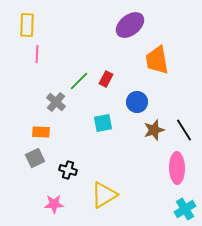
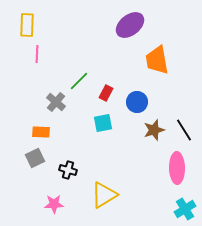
red rectangle: moved 14 px down
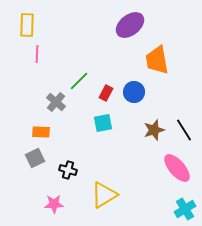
blue circle: moved 3 px left, 10 px up
pink ellipse: rotated 40 degrees counterclockwise
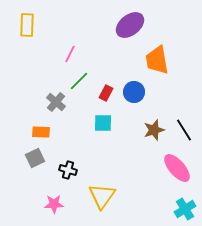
pink line: moved 33 px right; rotated 24 degrees clockwise
cyan square: rotated 12 degrees clockwise
yellow triangle: moved 2 px left, 1 px down; rotated 24 degrees counterclockwise
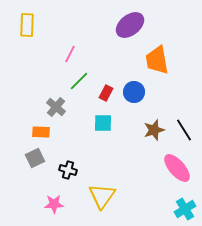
gray cross: moved 5 px down
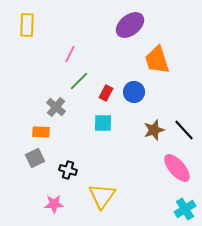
orange trapezoid: rotated 8 degrees counterclockwise
black line: rotated 10 degrees counterclockwise
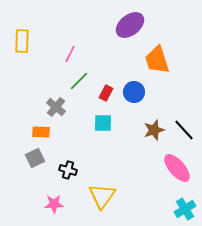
yellow rectangle: moved 5 px left, 16 px down
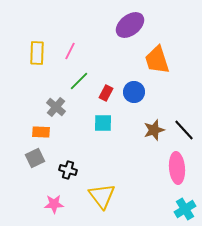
yellow rectangle: moved 15 px right, 12 px down
pink line: moved 3 px up
pink ellipse: rotated 36 degrees clockwise
yellow triangle: rotated 12 degrees counterclockwise
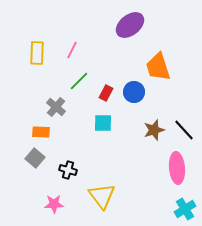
pink line: moved 2 px right, 1 px up
orange trapezoid: moved 1 px right, 7 px down
gray square: rotated 24 degrees counterclockwise
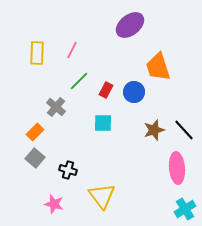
red rectangle: moved 3 px up
orange rectangle: moved 6 px left; rotated 48 degrees counterclockwise
pink star: rotated 18 degrees clockwise
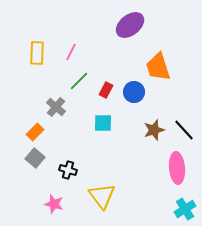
pink line: moved 1 px left, 2 px down
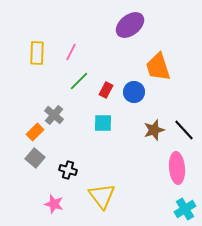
gray cross: moved 2 px left, 8 px down
